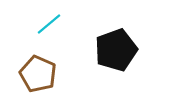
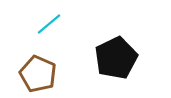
black pentagon: moved 8 px down; rotated 6 degrees counterclockwise
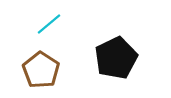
brown pentagon: moved 3 px right, 4 px up; rotated 9 degrees clockwise
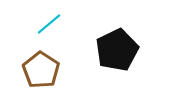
black pentagon: moved 1 px right, 8 px up
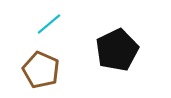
brown pentagon: rotated 9 degrees counterclockwise
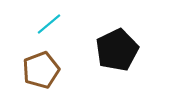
brown pentagon: rotated 27 degrees clockwise
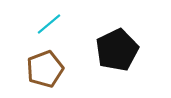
brown pentagon: moved 4 px right, 1 px up
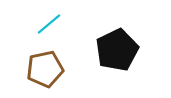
brown pentagon: rotated 9 degrees clockwise
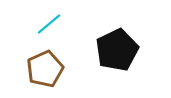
brown pentagon: rotated 12 degrees counterclockwise
